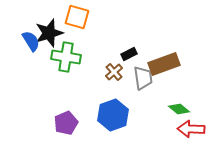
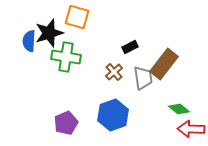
blue semicircle: moved 2 px left; rotated 145 degrees counterclockwise
black rectangle: moved 1 px right, 7 px up
brown rectangle: rotated 32 degrees counterclockwise
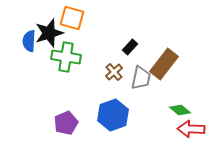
orange square: moved 5 px left, 1 px down
black rectangle: rotated 21 degrees counterclockwise
gray trapezoid: moved 2 px left; rotated 20 degrees clockwise
green diamond: moved 1 px right, 1 px down
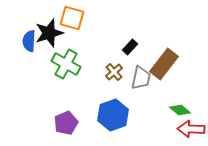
green cross: moved 7 px down; rotated 20 degrees clockwise
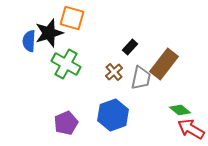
red arrow: rotated 28 degrees clockwise
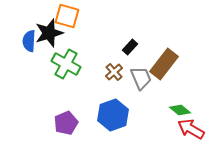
orange square: moved 5 px left, 2 px up
gray trapezoid: rotated 35 degrees counterclockwise
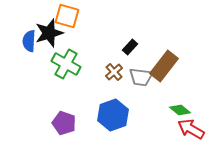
brown rectangle: moved 2 px down
gray trapezoid: moved 1 px up; rotated 120 degrees clockwise
purple pentagon: moved 2 px left; rotated 30 degrees counterclockwise
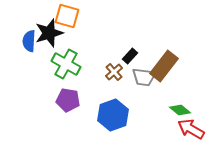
black rectangle: moved 9 px down
gray trapezoid: moved 3 px right
purple pentagon: moved 4 px right, 23 px up; rotated 10 degrees counterclockwise
